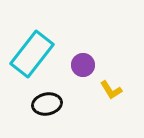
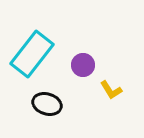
black ellipse: rotated 28 degrees clockwise
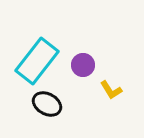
cyan rectangle: moved 5 px right, 7 px down
black ellipse: rotated 12 degrees clockwise
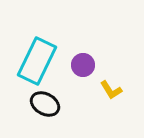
cyan rectangle: rotated 12 degrees counterclockwise
black ellipse: moved 2 px left
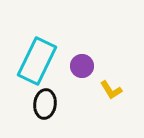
purple circle: moved 1 px left, 1 px down
black ellipse: rotated 68 degrees clockwise
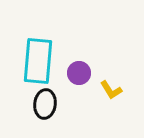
cyan rectangle: moved 1 px right; rotated 21 degrees counterclockwise
purple circle: moved 3 px left, 7 px down
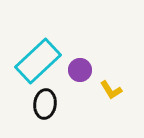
cyan rectangle: rotated 42 degrees clockwise
purple circle: moved 1 px right, 3 px up
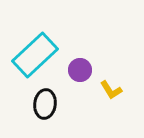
cyan rectangle: moved 3 px left, 6 px up
